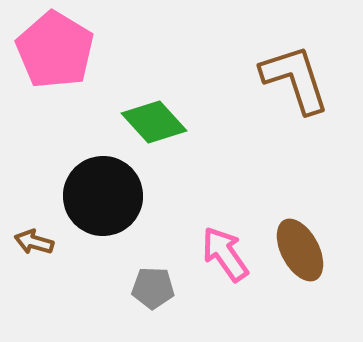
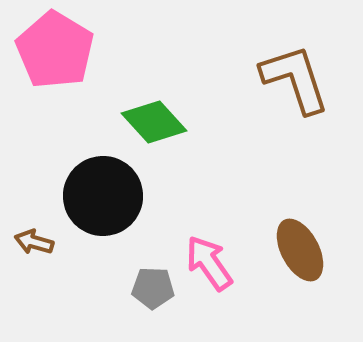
pink arrow: moved 16 px left, 9 px down
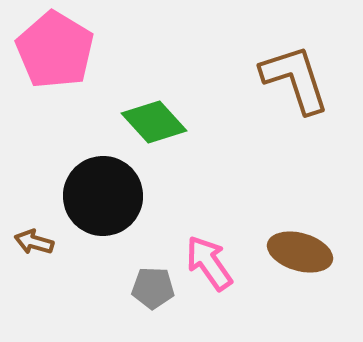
brown ellipse: moved 2 px down; rotated 46 degrees counterclockwise
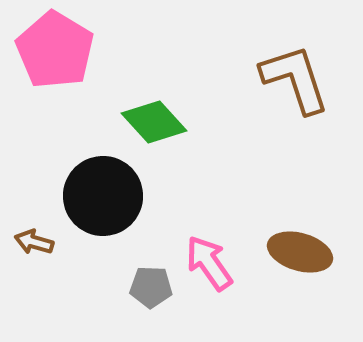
gray pentagon: moved 2 px left, 1 px up
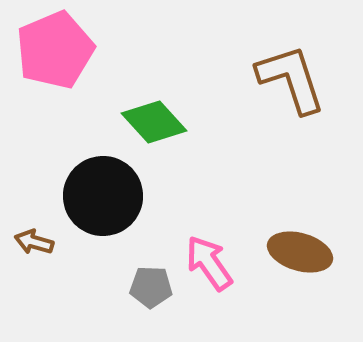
pink pentagon: rotated 18 degrees clockwise
brown L-shape: moved 4 px left
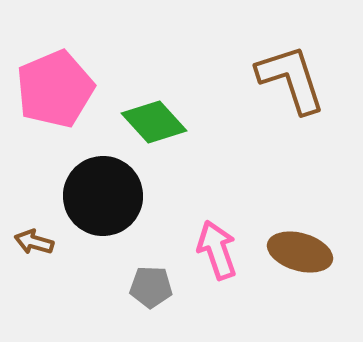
pink pentagon: moved 39 px down
pink arrow: moved 8 px right, 13 px up; rotated 16 degrees clockwise
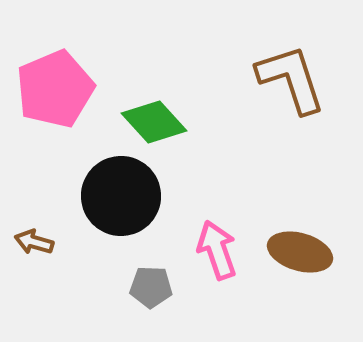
black circle: moved 18 px right
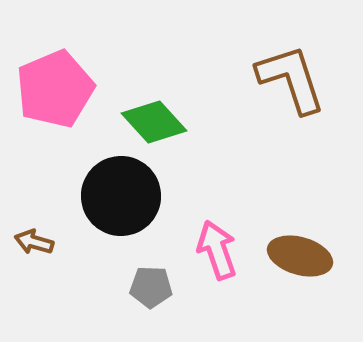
brown ellipse: moved 4 px down
